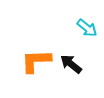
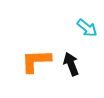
black arrow: rotated 30 degrees clockwise
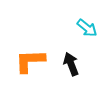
orange L-shape: moved 6 px left
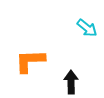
black arrow: moved 18 px down; rotated 20 degrees clockwise
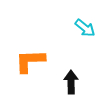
cyan arrow: moved 2 px left
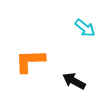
black arrow: moved 3 px right, 1 px up; rotated 60 degrees counterclockwise
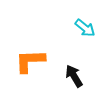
black arrow: moved 5 px up; rotated 30 degrees clockwise
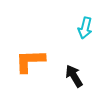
cyan arrow: rotated 65 degrees clockwise
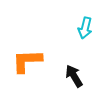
orange L-shape: moved 3 px left
